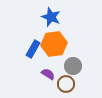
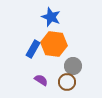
orange hexagon: rotated 15 degrees clockwise
purple semicircle: moved 7 px left, 6 px down
brown circle: moved 1 px right, 2 px up
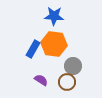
blue star: moved 3 px right, 1 px up; rotated 18 degrees counterclockwise
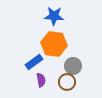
blue rectangle: moved 1 px right, 13 px down; rotated 24 degrees clockwise
purple semicircle: rotated 48 degrees clockwise
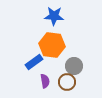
orange hexagon: moved 2 px left, 1 px down
gray circle: moved 1 px right
purple semicircle: moved 4 px right, 1 px down
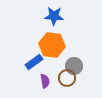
brown circle: moved 4 px up
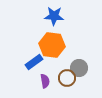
gray circle: moved 5 px right, 2 px down
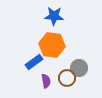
purple semicircle: moved 1 px right
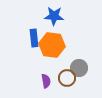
blue rectangle: moved 24 px up; rotated 60 degrees counterclockwise
